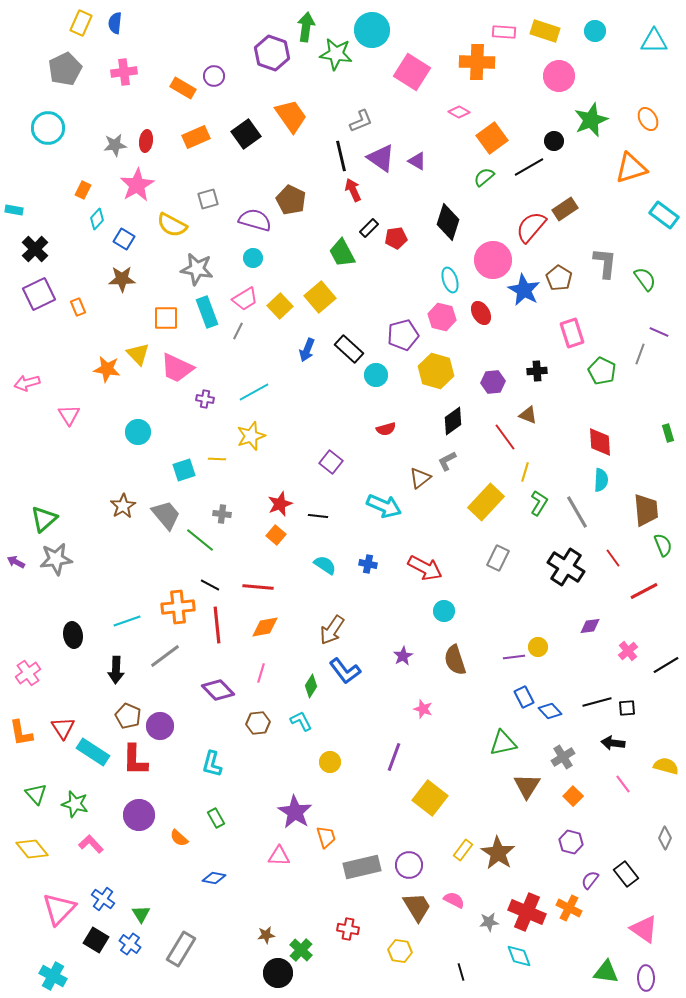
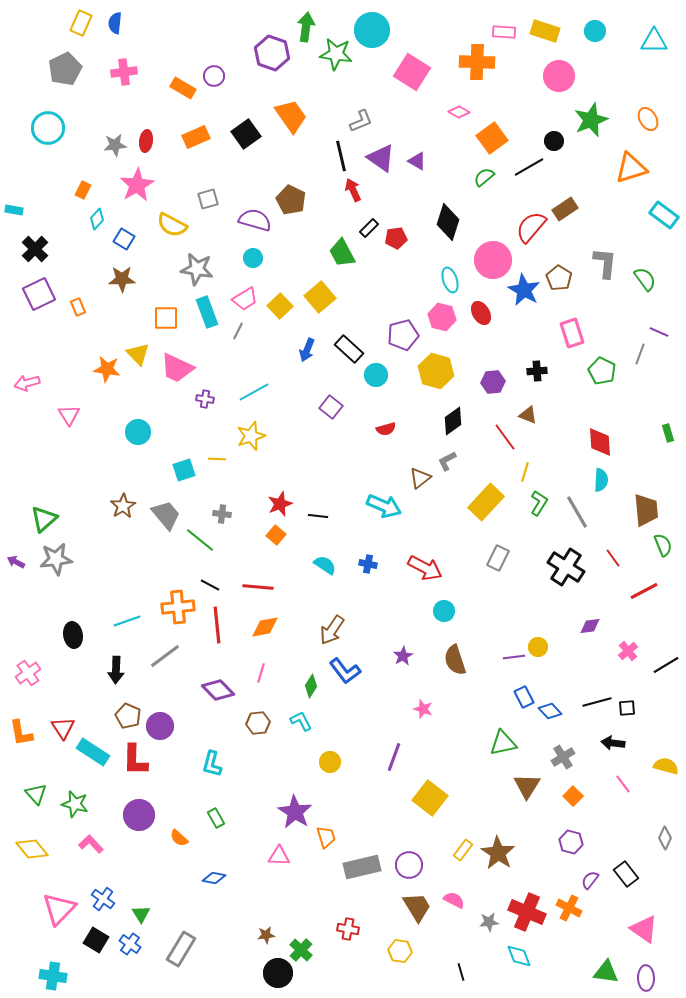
purple square at (331, 462): moved 55 px up
cyan cross at (53, 976): rotated 20 degrees counterclockwise
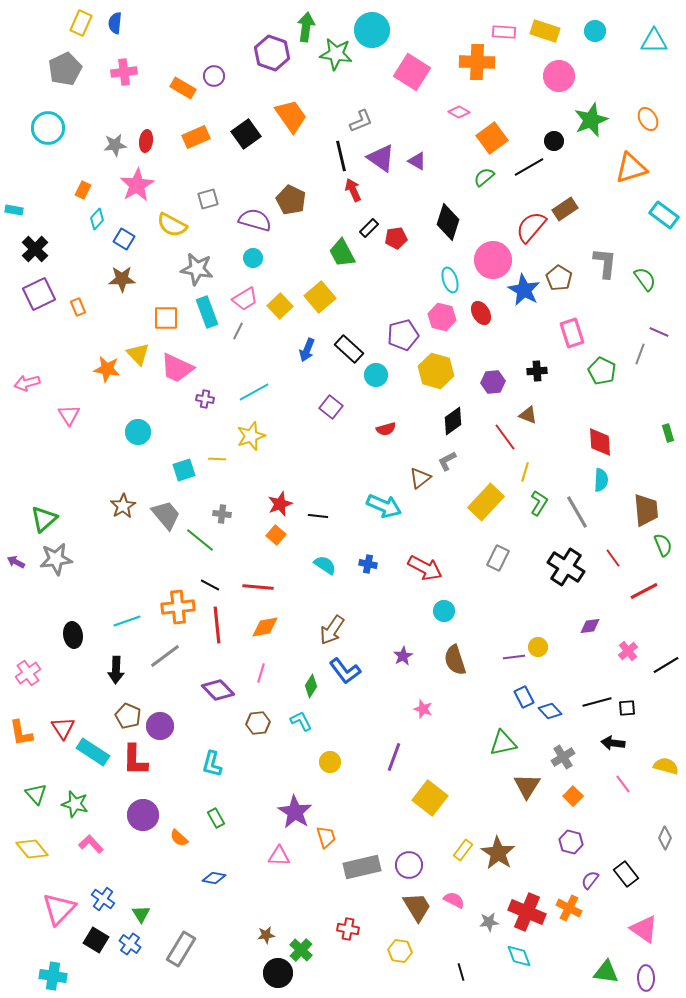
purple circle at (139, 815): moved 4 px right
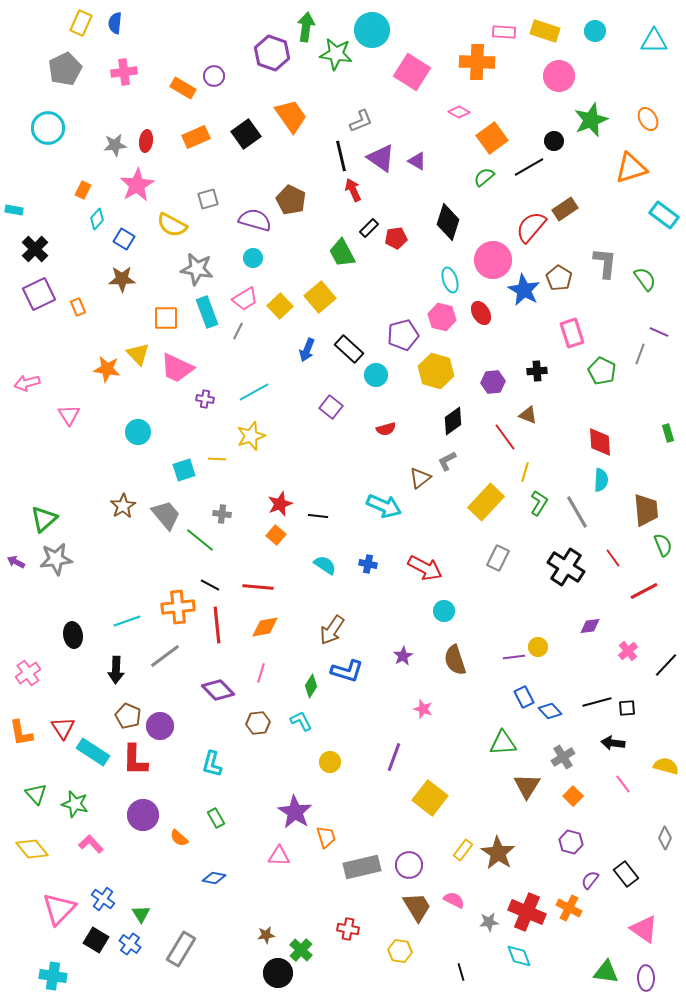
black line at (666, 665): rotated 16 degrees counterclockwise
blue L-shape at (345, 671): moved 2 px right; rotated 36 degrees counterclockwise
green triangle at (503, 743): rotated 8 degrees clockwise
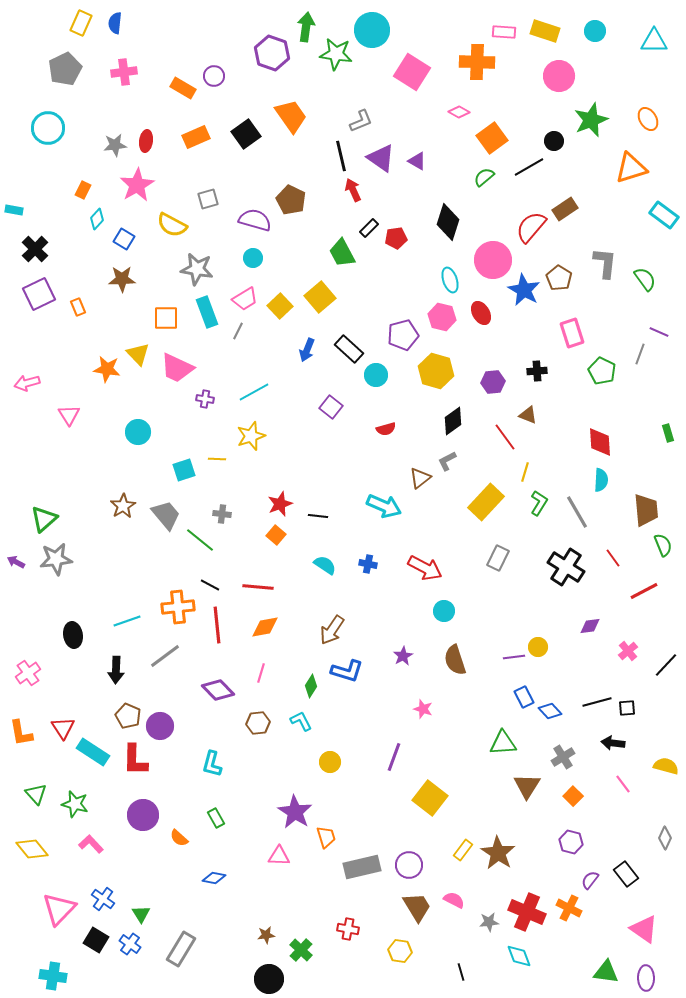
black circle at (278, 973): moved 9 px left, 6 px down
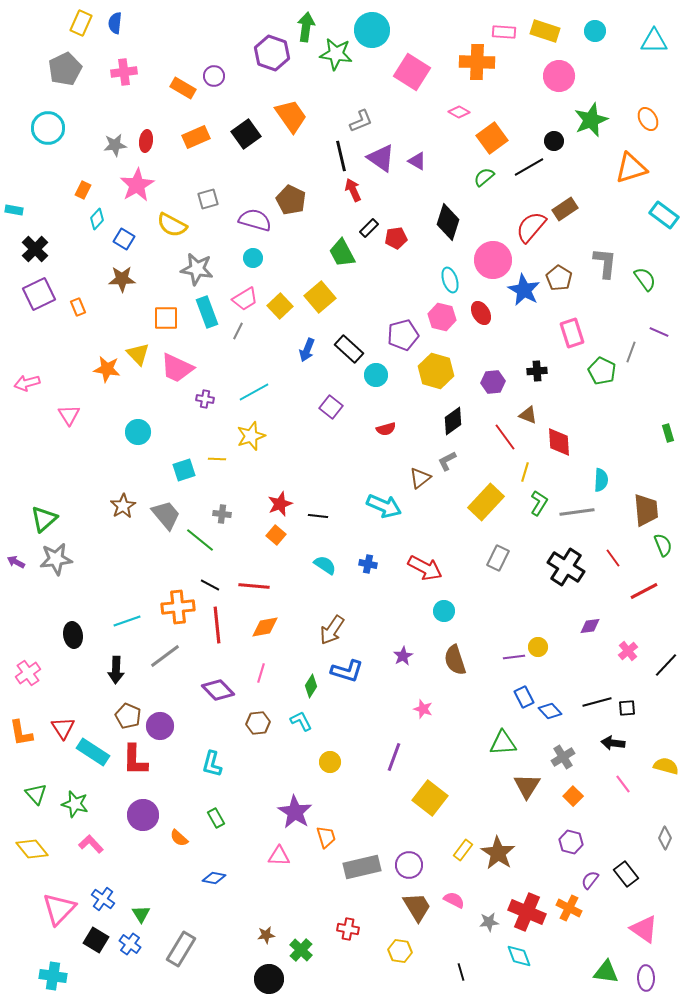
gray line at (640, 354): moved 9 px left, 2 px up
red diamond at (600, 442): moved 41 px left
gray line at (577, 512): rotated 68 degrees counterclockwise
red line at (258, 587): moved 4 px left, 1 px up
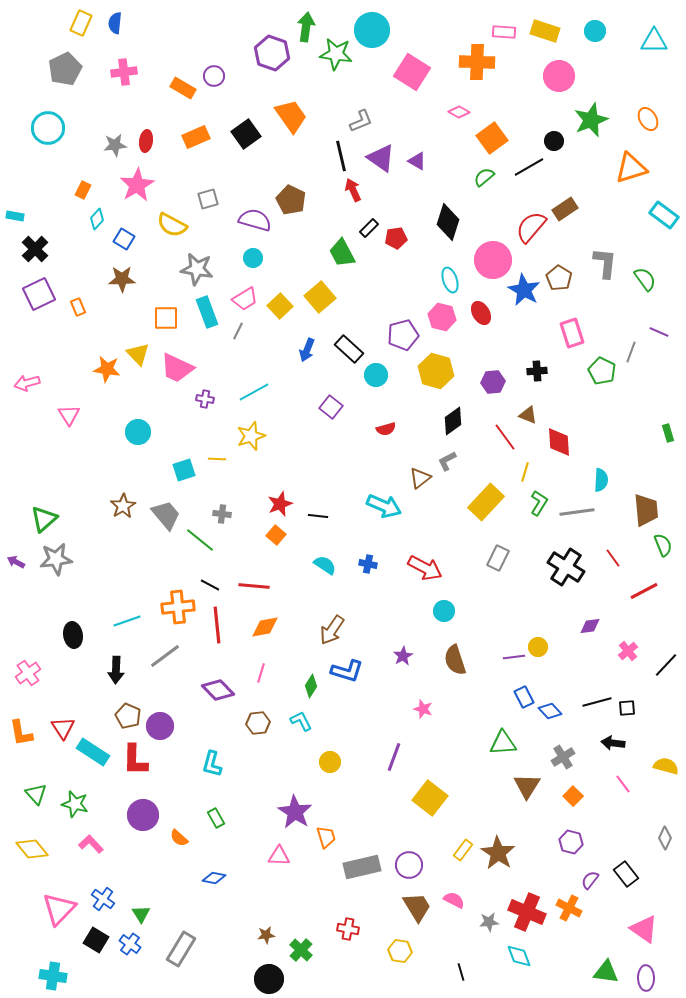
cyan rectangle at (14, 210): moved 1 px right, 6 px down
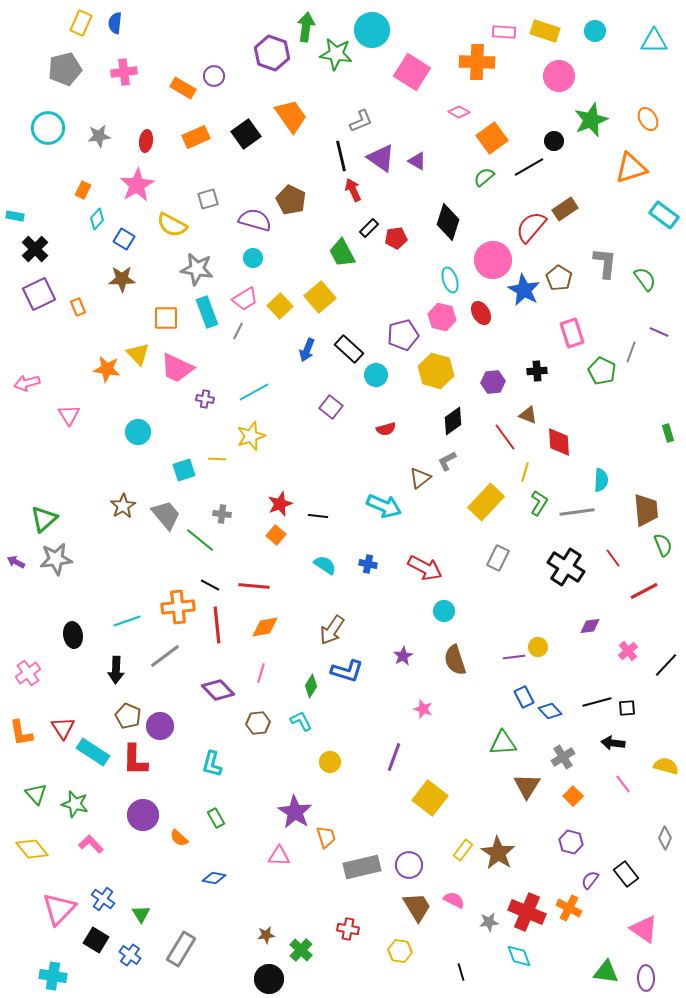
gray pentagon at (65, 69): rotated 12 degrees clockwise
gray star at (115, 145): moved 16 px left, 9 px up
blue cross at (130, 944): moved 11 px down
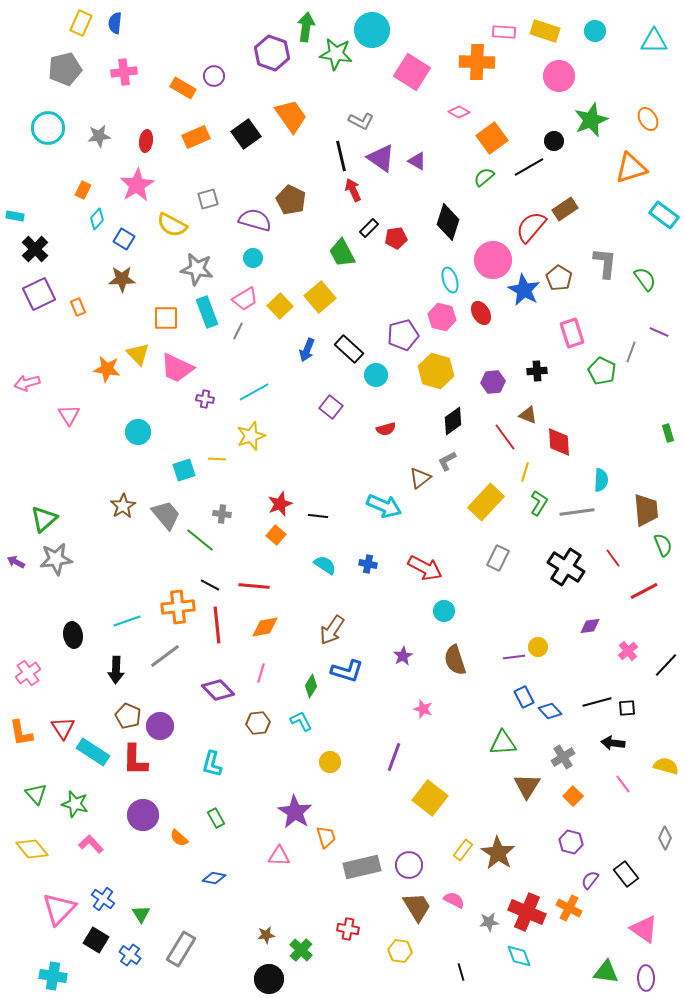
gray L-shape at (361, 121): rotated 50 degrees clockwise
